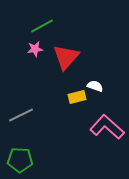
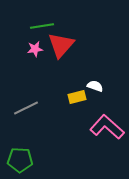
green line: rotated 20 degrees clockwise
red triangle: moved 5 px left, 12 px up
gray line: moved 5 px right, 7 px up
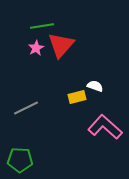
pink star: moved 1 px right, 1 px up; rotated 21 degrees counterclockwise
pink L-shape: moved 2 px left
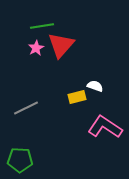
pink L-shape: rotated 8 degrees counterclockwise
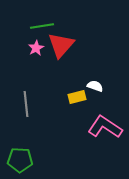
gray line: moved 4 px up; rotated 70 degrees counterclockwise
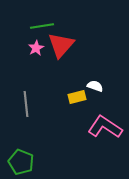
green pentagon: moved 1 px right, 2 px down; rotated 20 degrees clockwise
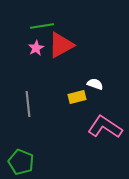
red triangle: rotated 20 degrees clockwise
white semicircle: moved 2 px up
gray line: moved 2 px right
